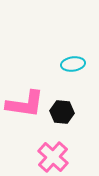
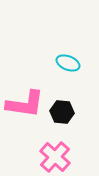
cyan ellipse: moved 5 px left, 1 px up; rotated 30 degrees clockwise
pink cross: moved 2 px right
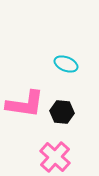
cyan ellipse: moved 2 px left, 1 px down
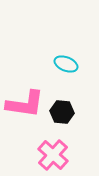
pink cross: moved 2 px left, 2 px up
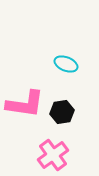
black hexagon: rotated 15 degrees counterclockwise
pink cross: rotated 12 degrees clockwise
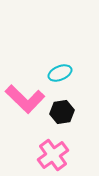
cyan ellipse: moved 6 px left, 9 px down; rotated 45 degrees counterclockwise
pink L-shape: moved 5 px up; rotated 36 degrees clockwise
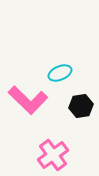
pink L-shape: moved 3 px right, 1 px down
black hexagon: moved 19 px right, 6 px up
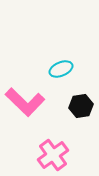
cyan ellipse: moved 1 px right, 4 px up
pink L-shape: moved 3 px left, 2 px down
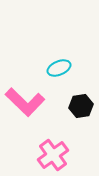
cyan ellipse: moved 2 px left, 1 px up
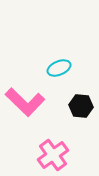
black hexagon: rotated 15 degrees clockwise
